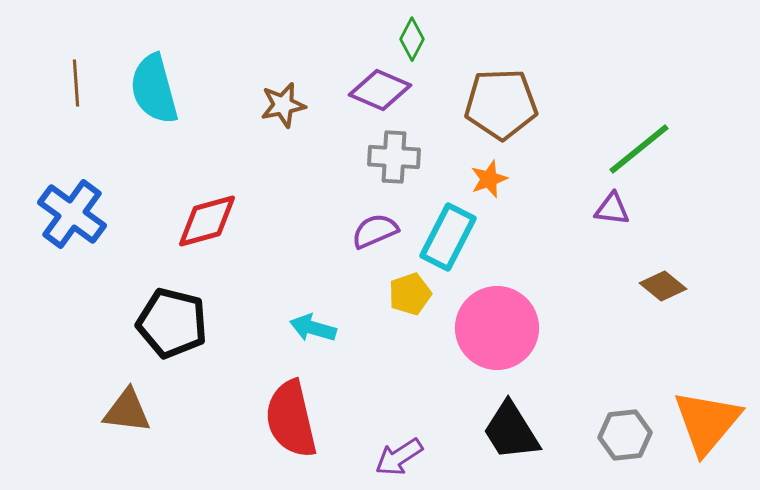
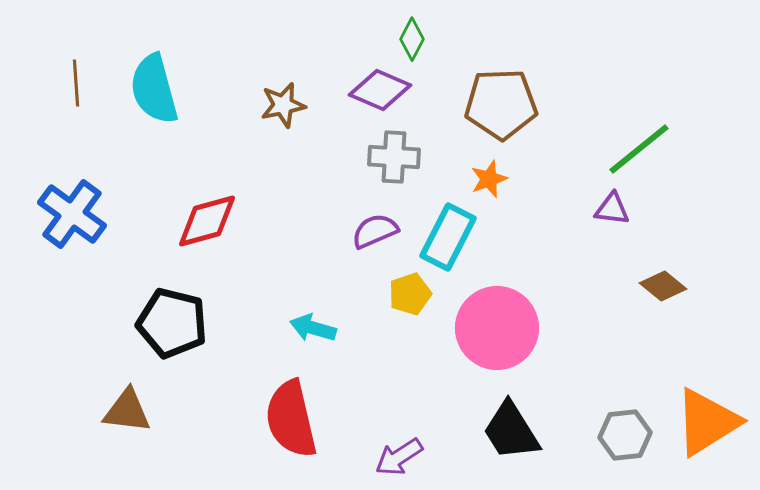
orange triangle: rotated 18 degrees clockwise
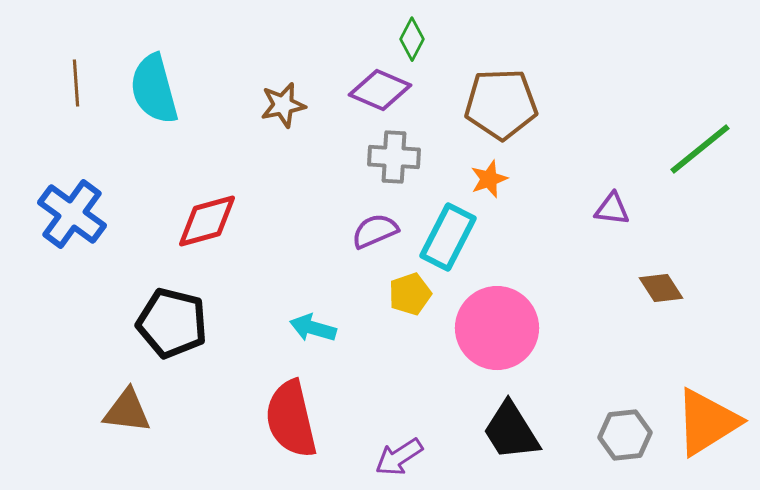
green line: moved 61 px right
brown diamond: moved 2 px left, 2 px down; rotated 18 degrees clockwise
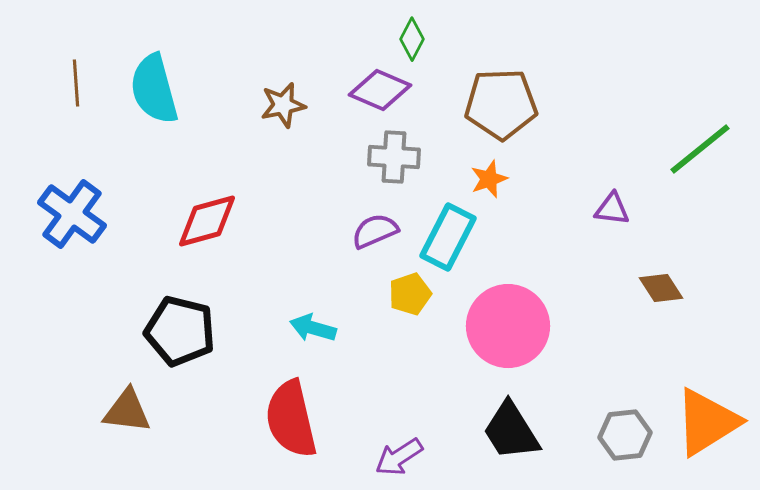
black pentagon: moved 8 px right, 8 px down
pink circle: moved 11 px right, 2 px up
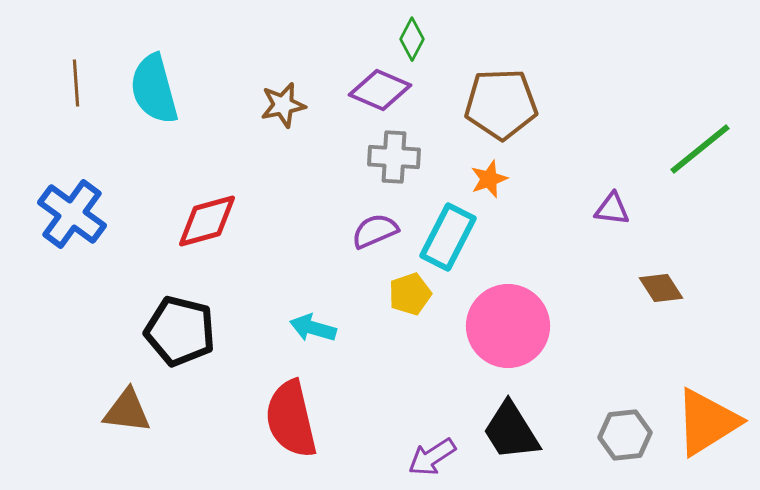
purple arrow: moved 33 px right
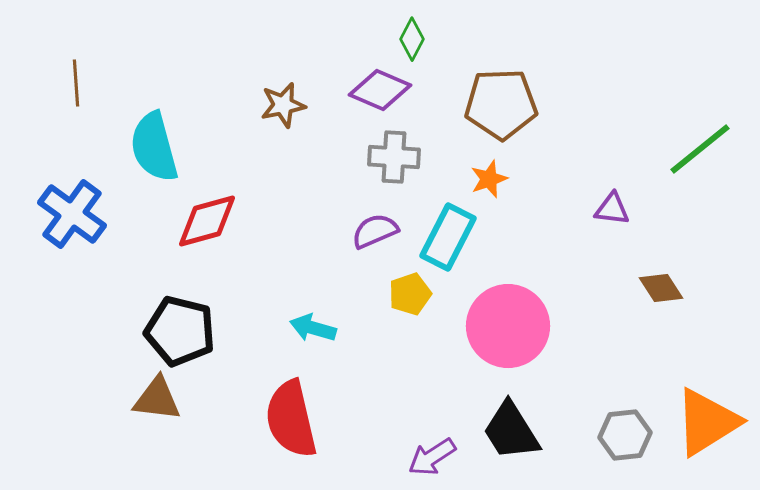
cyan semicircle: moved 58 px down
brown triangle: moved 30 px right, 12 px up
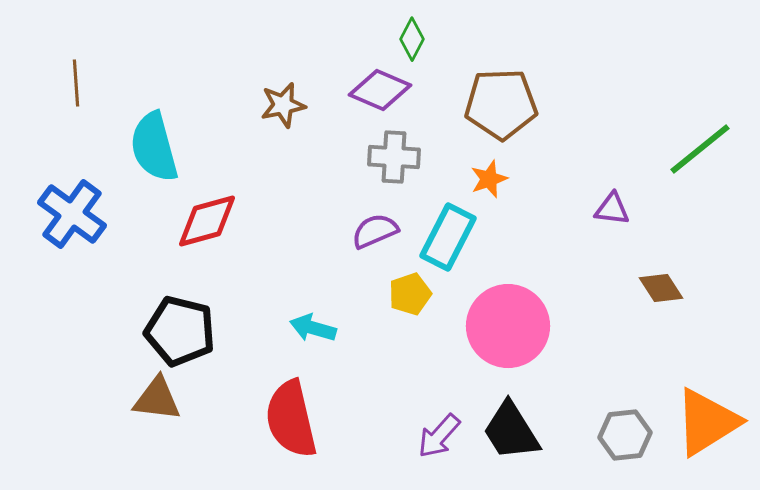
purple arrow: moved 7 px right, 21 px up; rotated 15 degrees counterclockwise
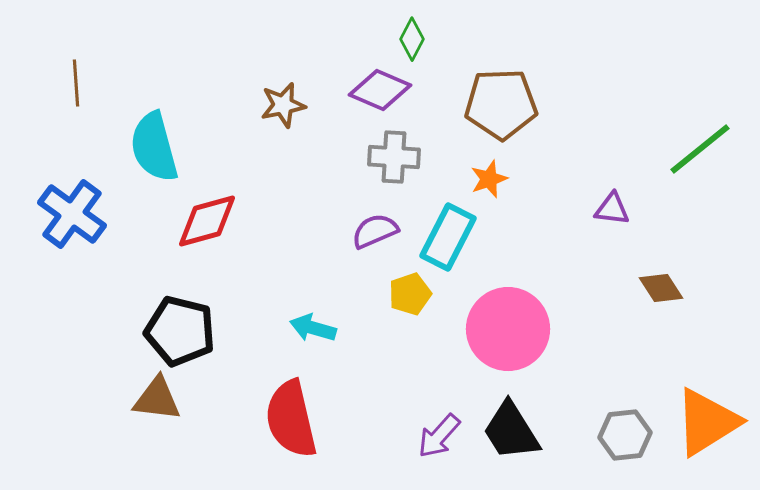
pink circle: moved 3 px down
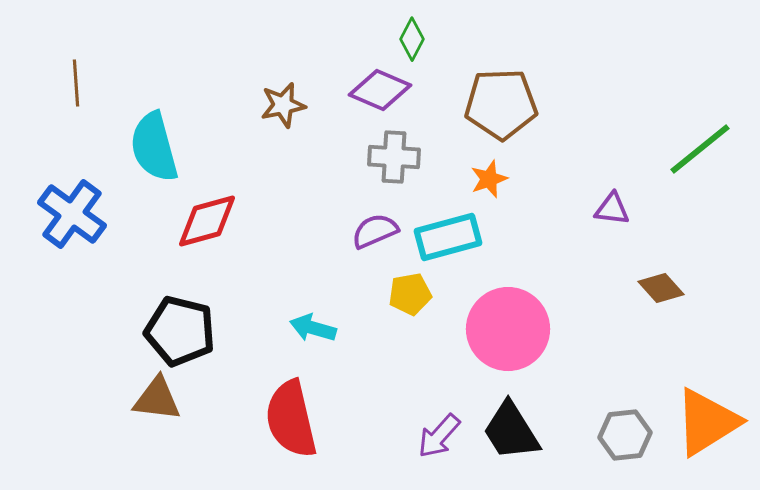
cyan rectangle: rotated 48 degrees clockwise
brown diamond: rotated 9 degrees counterclockwise
yellow pentagon: rotated 9 degrees clockwise
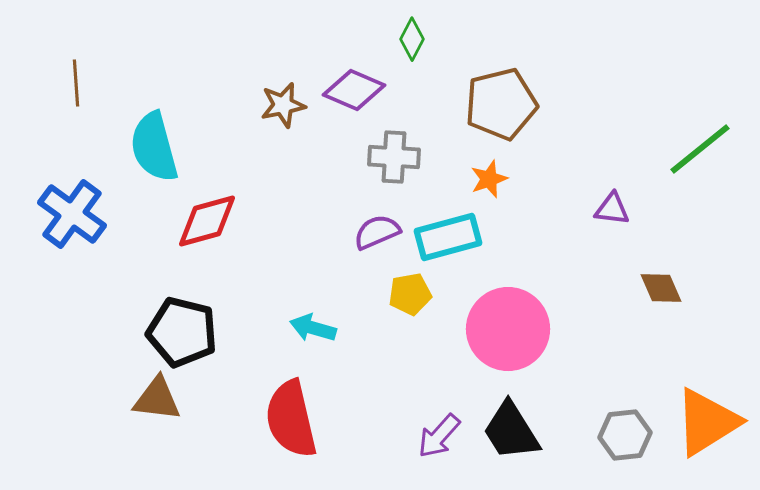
purple diamond: moved 26 px left
brown pentagon: rotated 12 degrees counterclockwise
purple semicircle: moved 2 px right, 1 px down
brown diamond: rotated 18 degrees clockwise
black pentagon: moved 2 px right, 1 px down
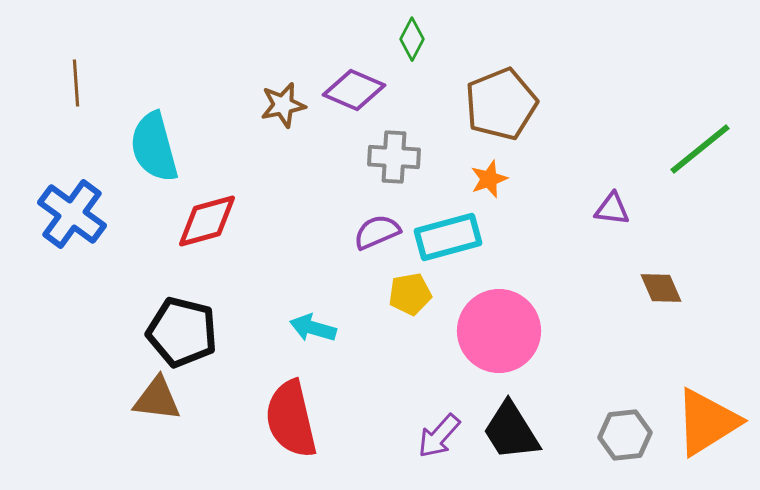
brown pentagon: rotated 8 degrees counterclockwise
pink circle: moved 9 px left, 2 px down
